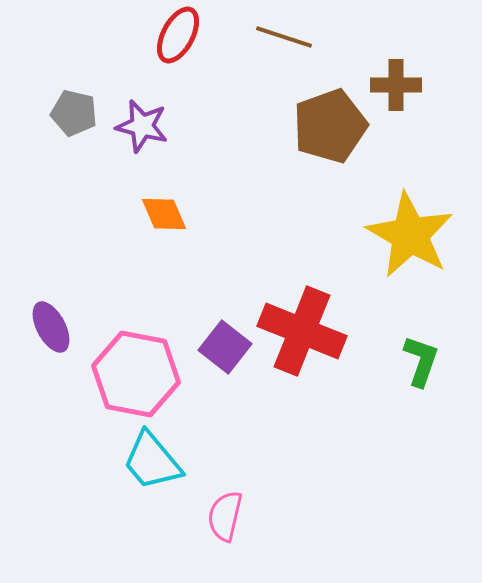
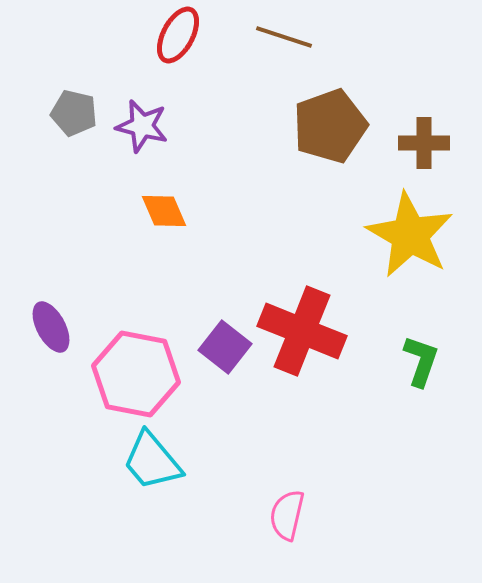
brown cross: moved 28 px right, 58 px down
orange diamond: moved 3 px up
pink semicircle: moved 62 px right, 1 px up
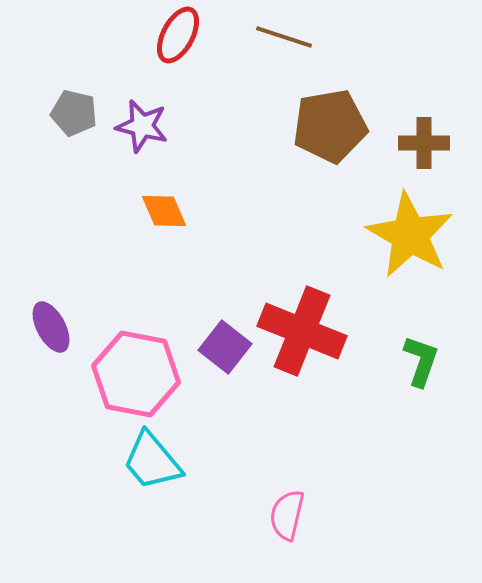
brown pentagon: rotated 10 degrees clockwise
